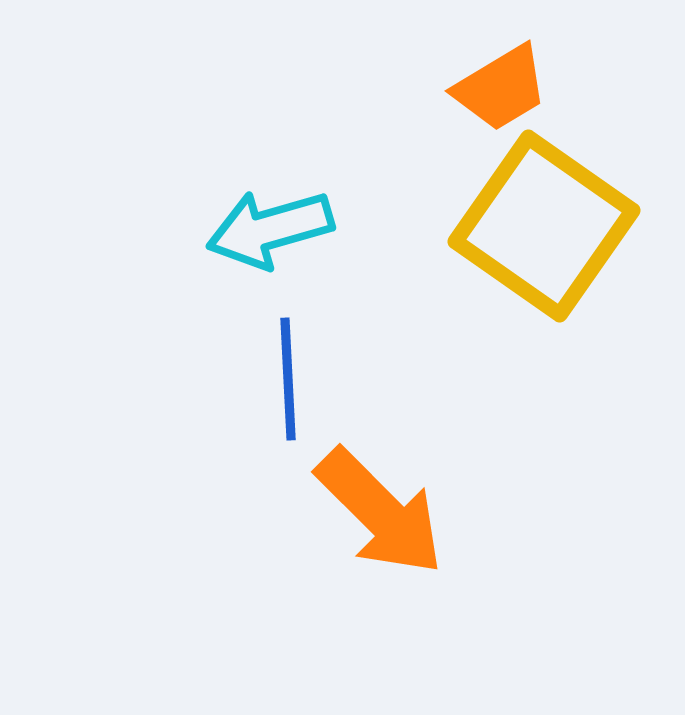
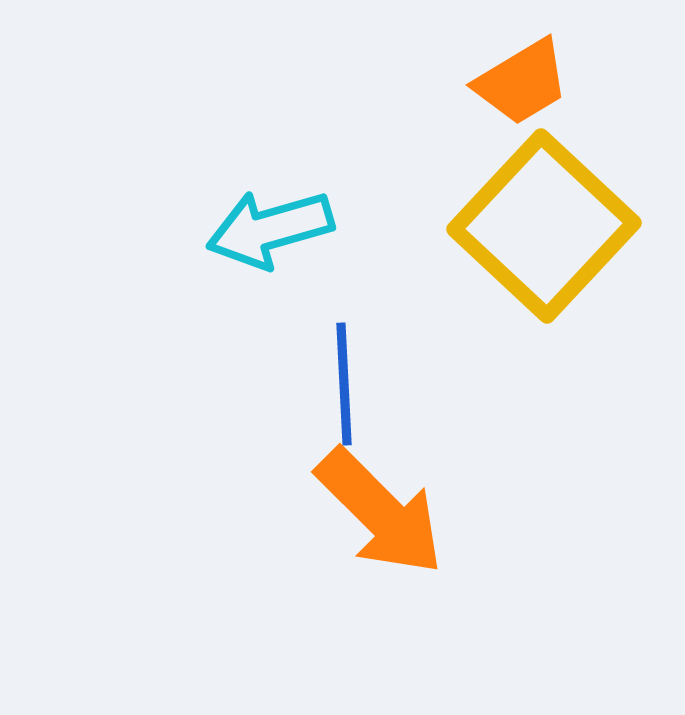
orange trapezoid: moved 21 px right, 6 px up
yellow square: rotated 8 degrees clockwise
blue line: moved 56 px right, 5 px down
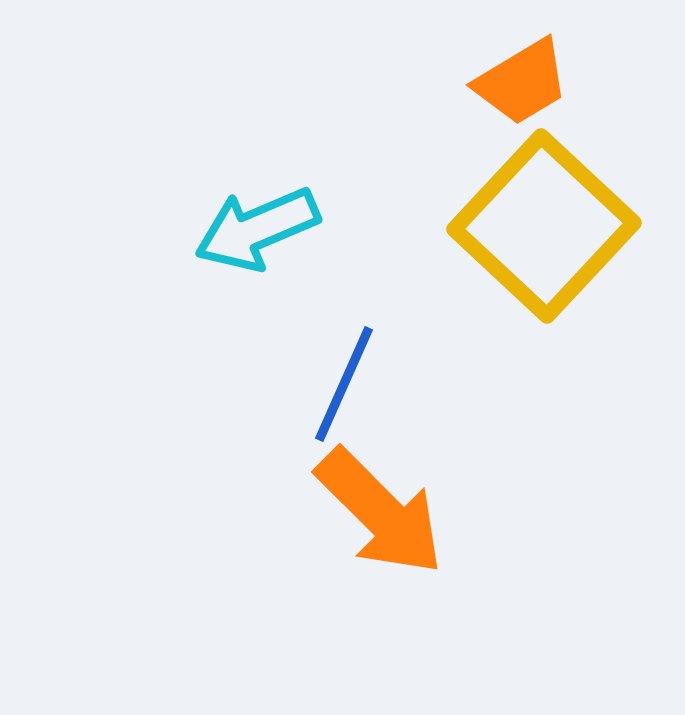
cyan arrow: moved 13 px left; rotated 7 degrees counterclockwise
blue line: rotated 27 degrees clockwise
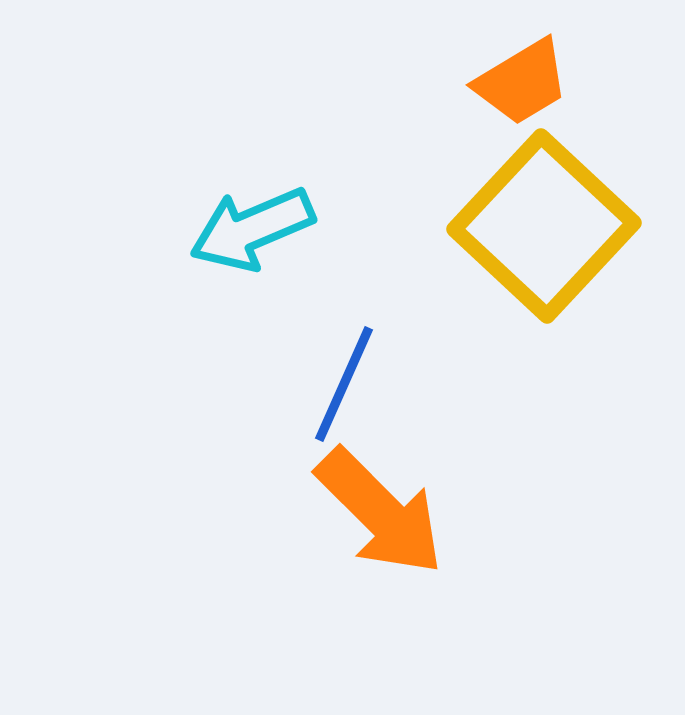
cyan arrow: moved 5 px left
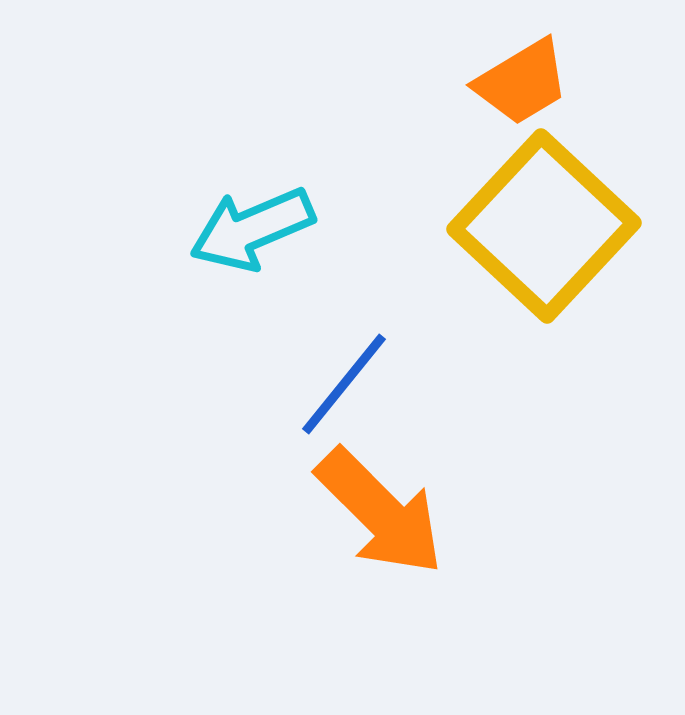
blue line: rotated 15 degrees clockwise
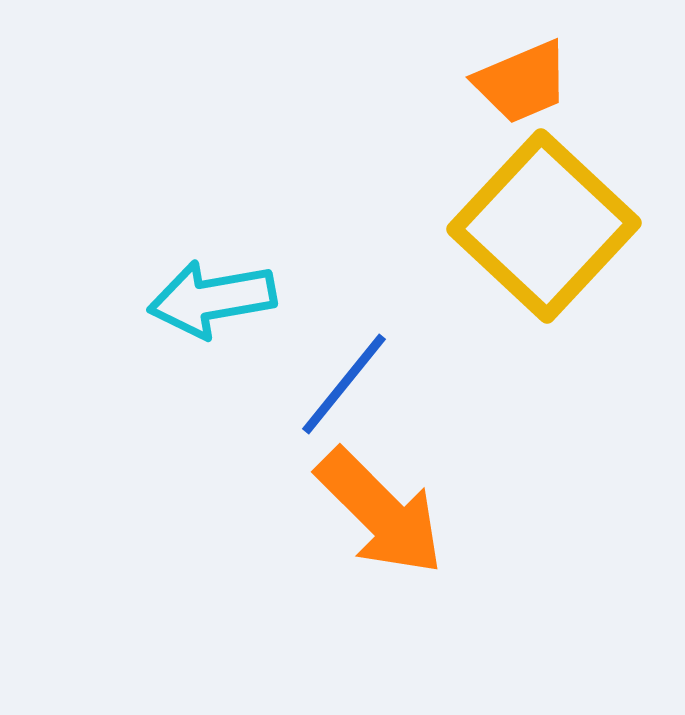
orange trapezoid: rotated 8 degrees clockwise
cyan arrow: moved 40 px left, 70 px down; rotated 13 degrees clockwise
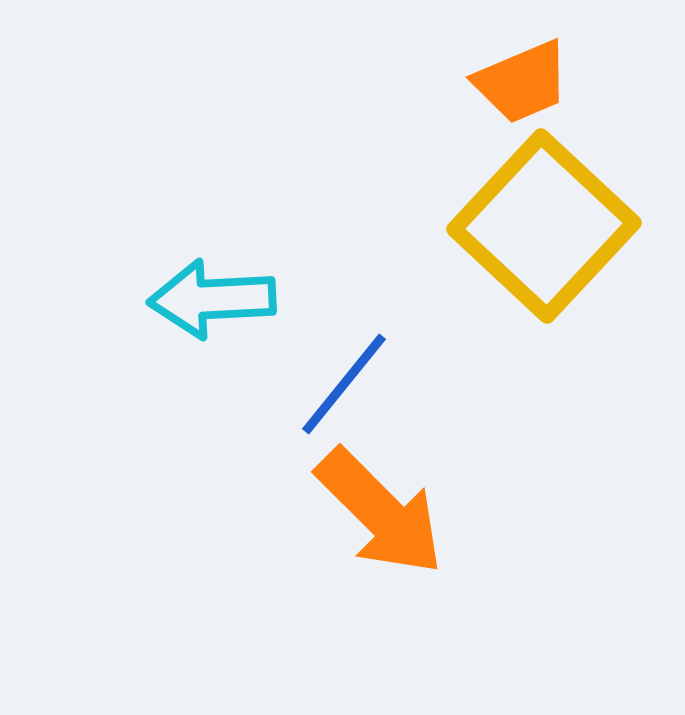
cyan arrow: rotated 7 degrees clockwise
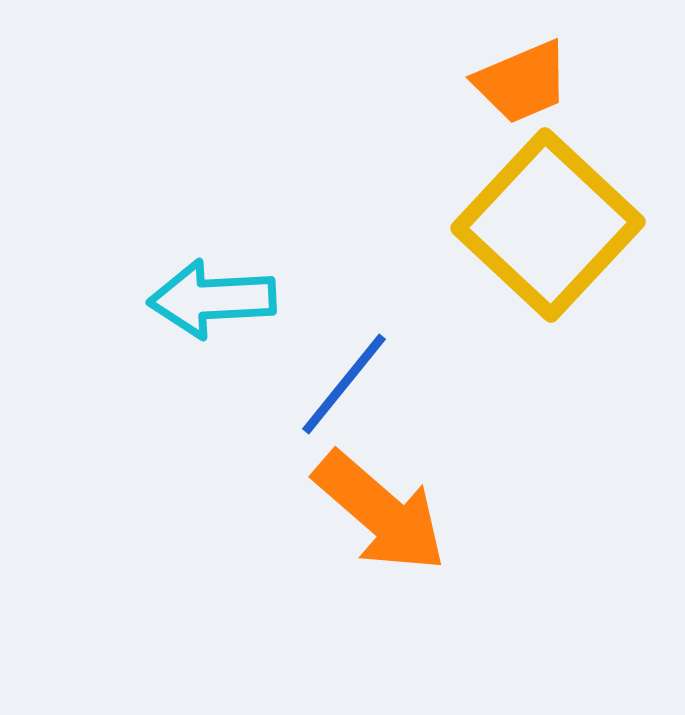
yellow square: moved 4 px right, 1 px up
orange arrow: rotated 4 degrees counterclockwise
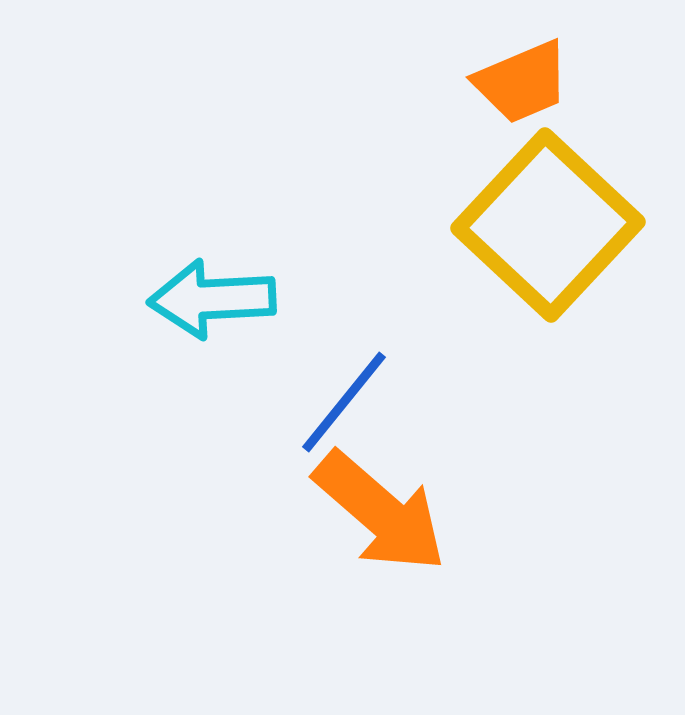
blue line: moved 18 px down
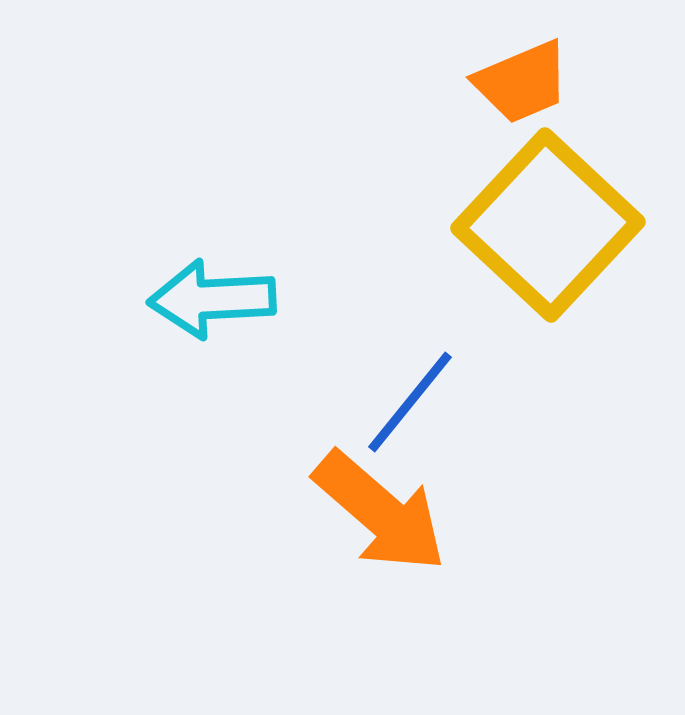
blue line: moved 66 px right
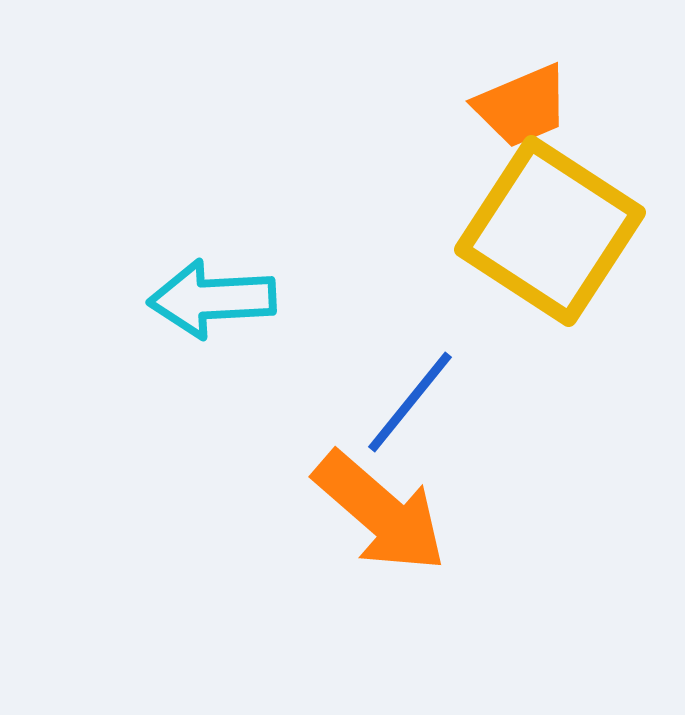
orange trapezoid: moved 24 px down
yellow square: moved 2 px right, 6 px down; rotated 10 degrees counterclockwise
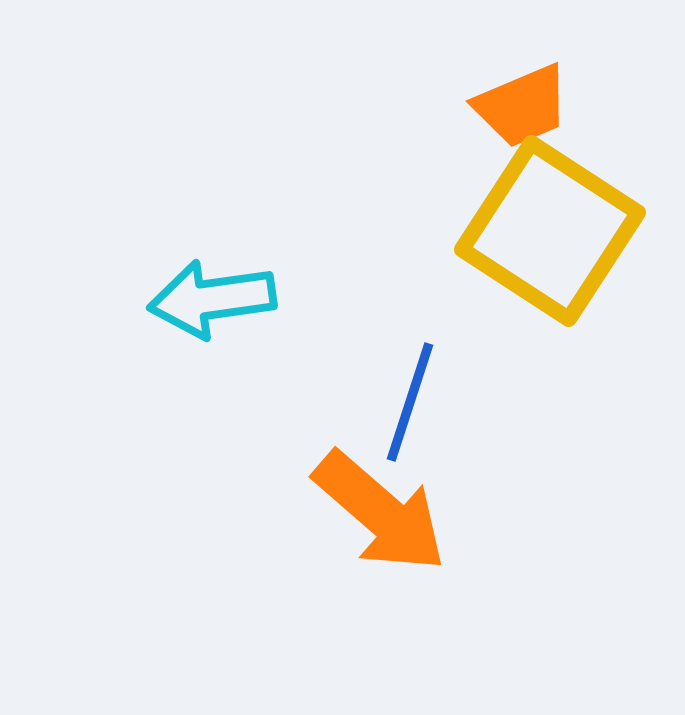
cyan arrow: rotated 5 degrees counterclockwise
blue line: rotated 21 degrees counterclockwise
